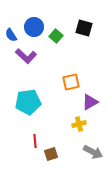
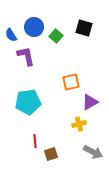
purple L-shape: rotated 145 degrees counterclockwise
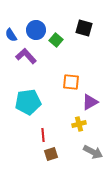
blue circle: moved 2 px right, 3 px down
green square: moved 4 px down
purple L-shape: rotated 30 degrees counterclockwise
orange square: rotated 18 degrees clockwise
red line: moved 8 px right, 6 px up
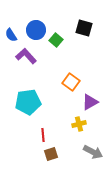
orange square: rotated 30 degrees clockwise
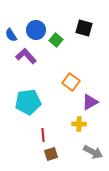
yellow cross: rotated 16 degrees clockwise
